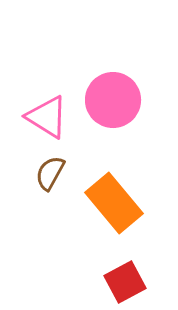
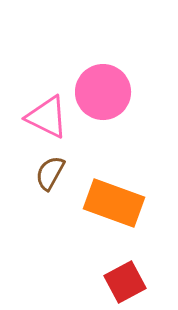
pink circle: moved 10 px left, 8 px up
pink triangle: rotated 6 degrees counterclockwise
orange rectangle: rotated 30 degrees counterclockwise
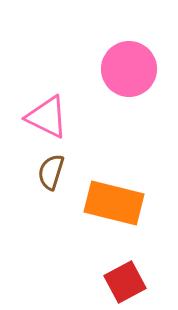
pink circle: moved 26 px right, 23 px up
brown semicircle: moved 1 px right, 1 px up; rotated 12 degrees counterclockwise
orange rectangle: rotated 6 degrees counterclockwise
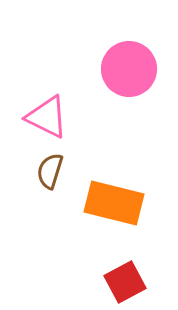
brown semicircle: moved 1 px left, 1 px up
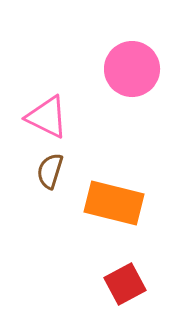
pink circle: moved 3 px right
red square: moved 2 px down
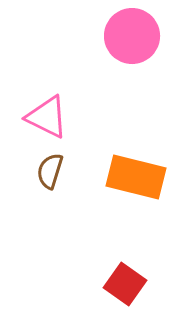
pink circle: moved 33 px up
orange rectangle: moved 22 px right, 26 px up
red square: rotated 27 degrees counterclockwise
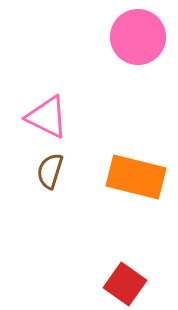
pink circle: moved 6 px right, 1 px down
